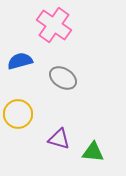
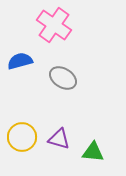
yellow circle: moved 4 px right, 23 px down
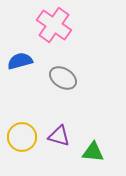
purple triangle: moved 3 px up
